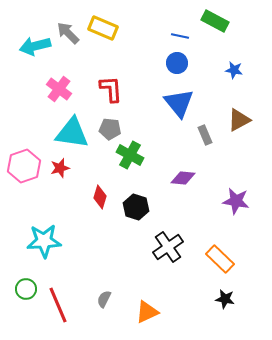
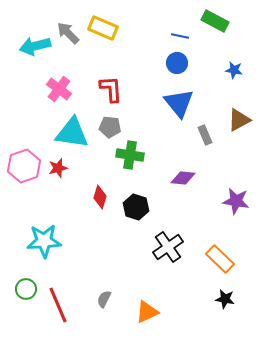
gray pentagon: moved 2 px up
green cross: rotated 20 degrees counterclockwise
red star: moved 2 px left
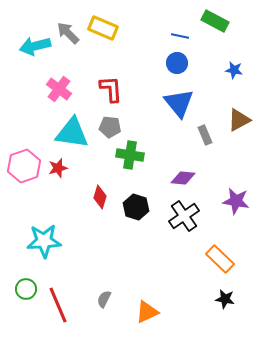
black cross: moved 16 px right, 31 px up
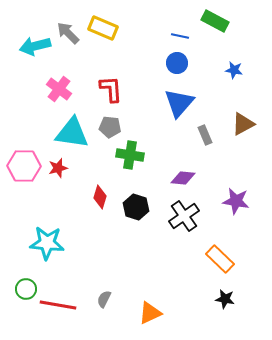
blue triangle: rotated 20 degrees clockwise
brown triangle: moved 4 px right, 4 px down
pink hexagon: rotated 20 degrees clockwise
cyan star: moved 3 px right, 2 px down; rotated 8 degrees clockwise
red line: rotated 57 degrees counterclockwise
orange triangle: moved 3 px right, 1 px down
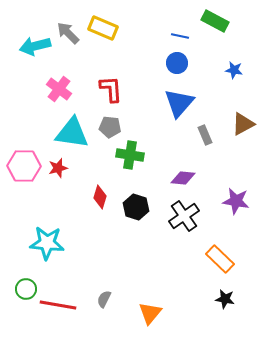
orange triangle: rotated 25 degrees counterclockwise
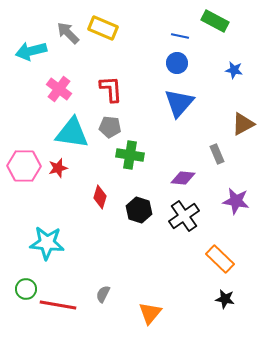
cyan arrow: moved 4 px left, 5 px down
gray rectangle: moved 12 px right, 19 px down
black hexagon: moved 3 px right, 3 px down
gray semicircle: moved 1 px left, 5 px up
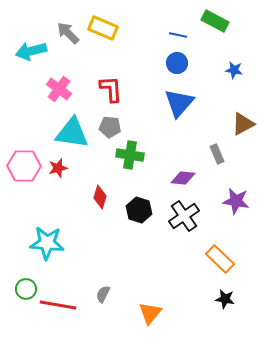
blue line: moved 2 px left, 1 px up
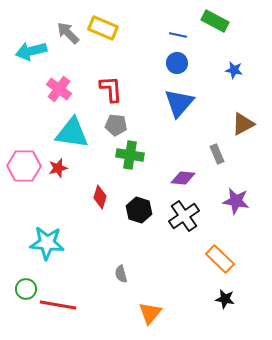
gray pentagon: moved 6 px right, 2 px up
gray semicircle: moved 18 px right, 20 px up; rotated 42 degrees counterclockwise
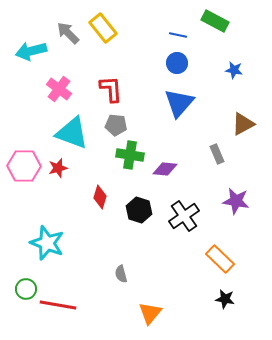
yellow rectangle: rotated 28 degrees clockwise
cyan triangle: rotated 12 degrees clockwise
purple diamond: moved 18 px left, 9 px up
cyan star: rotated 16 degrees clockwise
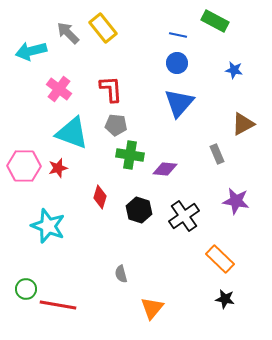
cyan star: moved 1 px right, 17 px up
orange triangle: moved 2 px right, 5 px up
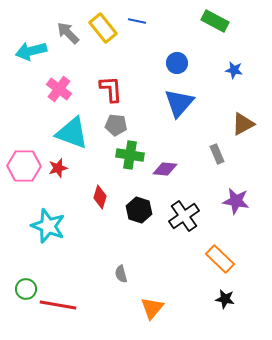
blue line: moved 41 px left, 14 px up
